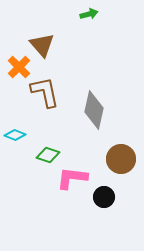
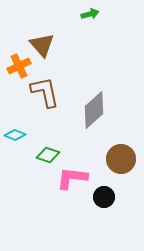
green arrow: moved 1 px right
orange cross: moved 1 px up; rotated 20 degrees clockwise
gray diamond: rotated 36 degrees clockwise
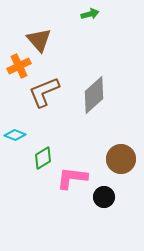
brown triangle: moved 3 px left, 5 px up
brown L-shape: moved 1 px left; rotated 100 degrees counterclockwise
gray diamond: moved 15 px up
green diamond: moved 5 px left, 3 px down; rotated 50 degrees counterclockwise
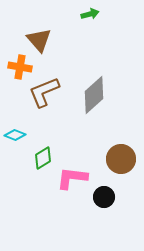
orange cross: moved 1 px right, 1 px down; rotated 35 degrees clockwise
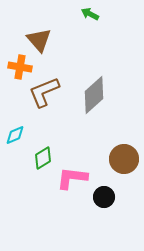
green arrow: rotated 138 degrees counterclockwise
cyan diamond: rotated 45 degrees counterclockwise
brown circle: moved 3 px right
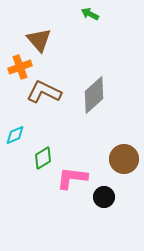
orange cross: rotated 30 degrees counterclockwise
brown L-shape: rotated 48 degrees clockwise
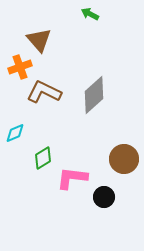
cyan diamond: moved 2 px up
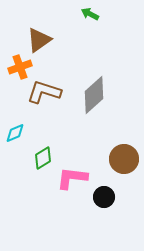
brown triangle: rotated 36 degrees clockwise
brown L-shape: rotated 8 degrees counterclockwise
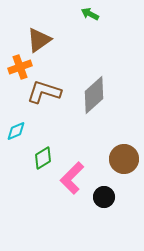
cyan diamond: moved 1 px right, 2 px up
pink L-shape: rotated 52 degrees counterclockwise
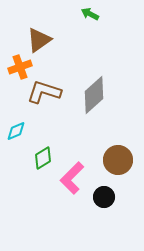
brown circle: moved 6 px left, 1 px down
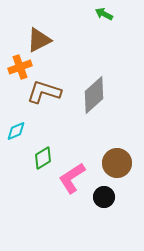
green arrow: moved 14 px right
brown triangle: rotated 8 degrees clockwise
brown circle: moved 1 px left, 3 px down
pink L-shape: rotated 12 degrees clockwise
